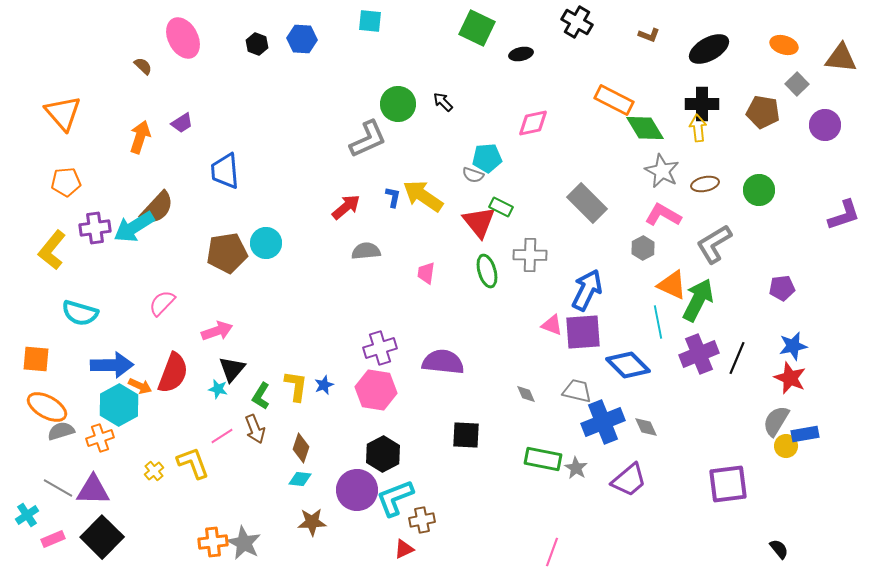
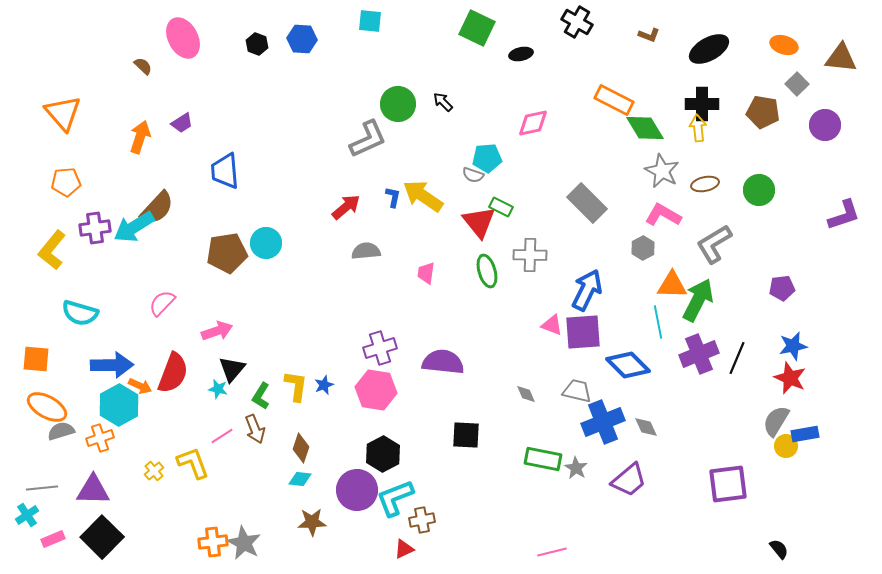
orange triangle at (672, 285): rotated 24 degrees counterclockwise
gray line at (58, 488): moved 16 px left; rotated 36 degrees counterclockwise
pink line at (552, 552): rotated 56 degrees clockwise
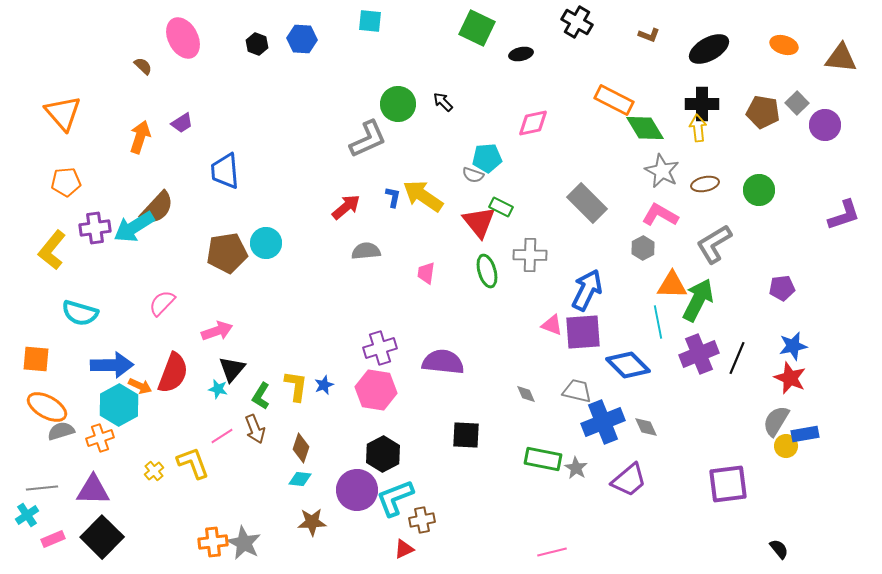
gray square at (797, 84): moved 19 px down
pink L-shape at (663, 215): moved 3 px left
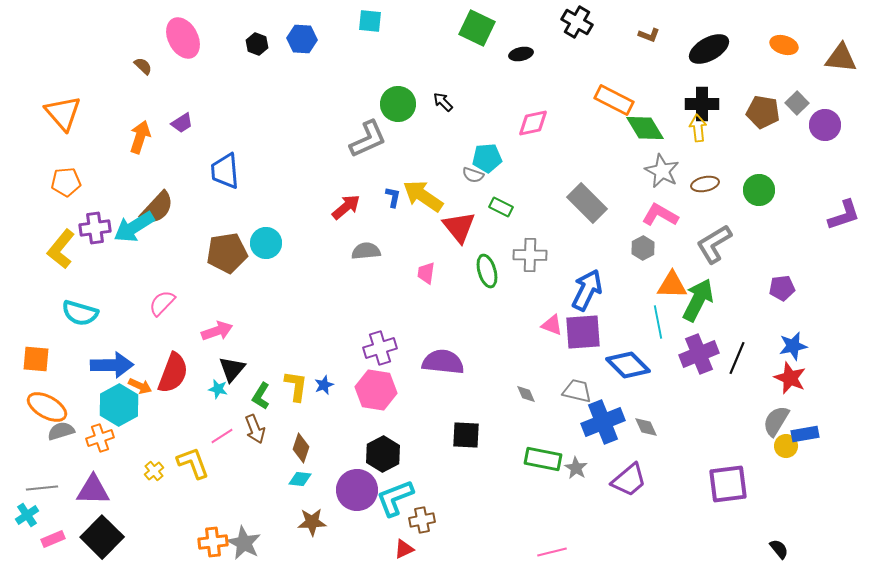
red triangle at (479, 222): moved 20 px left, 5 px down
yellow L-shape at (52, 250): moved 9 px right, 1 px up
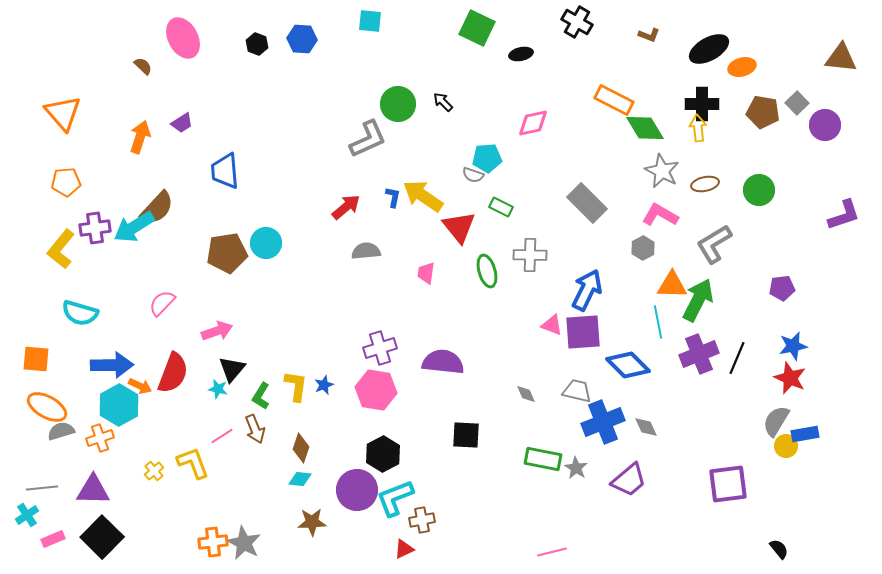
orange ellipse at (784, 45): moved 42 px left, 22 px down; rotated 32 degrees counterclockwise
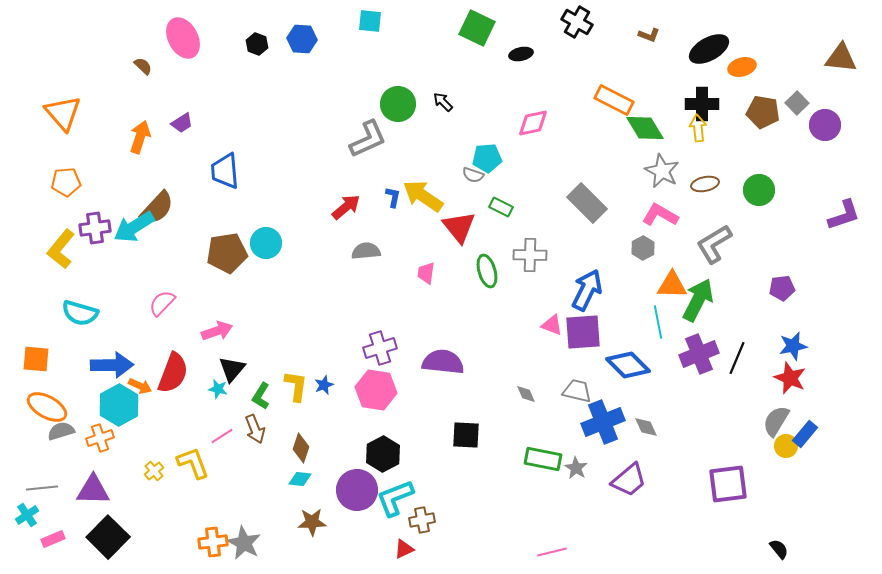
blue rectangle at (805, 434): rotated 40 degrees counterclockwise
black square at (102, 537): moved 6 px right
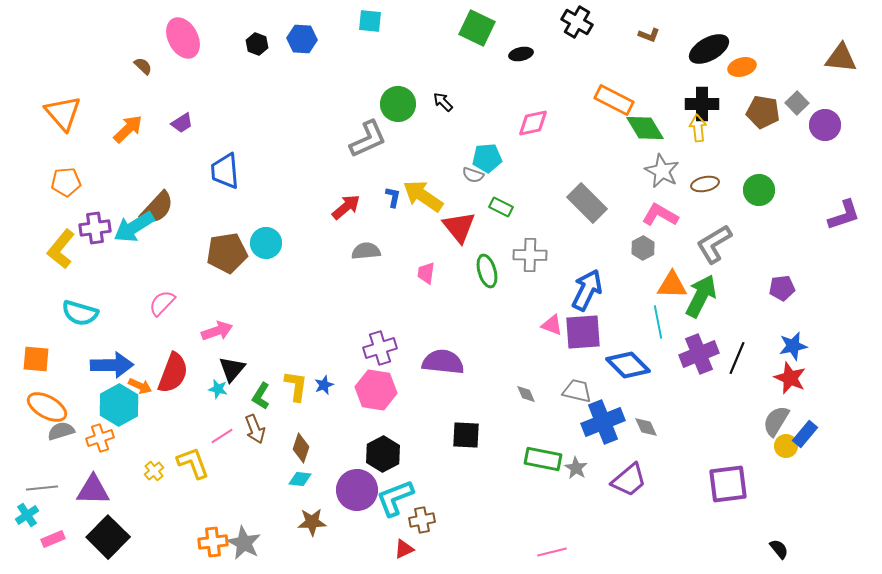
orange arrow at (140, 137): moved 12 px left, 8 px up; rotated 28 degrees clockwise
green arrow at (698, 300): moved 3 px right, 4 px up
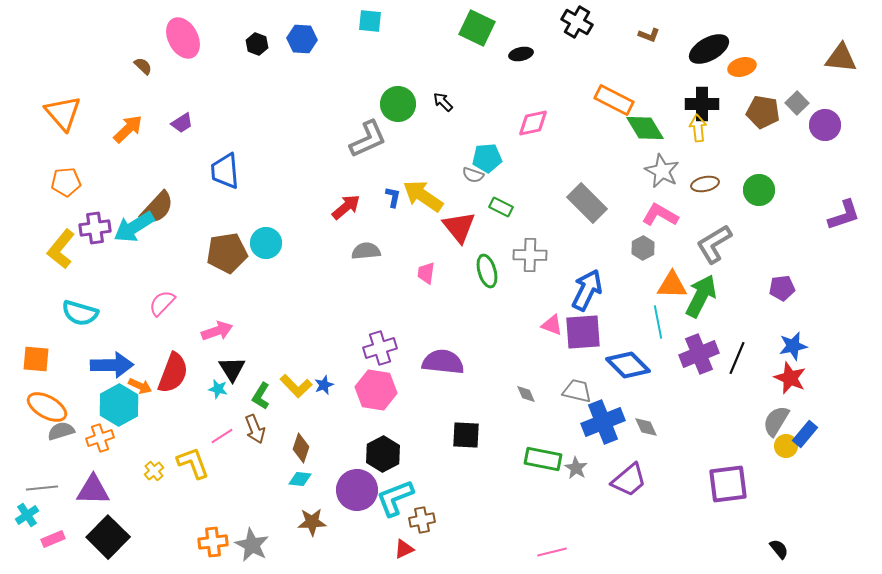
black triangle at (232, 369): rotated 12 degrees counterclockwise
yellow L-shape at (296, 386): rotated 128 degrees clockwise
gray star at (244, 543): moved 8 px right, 2 px down
